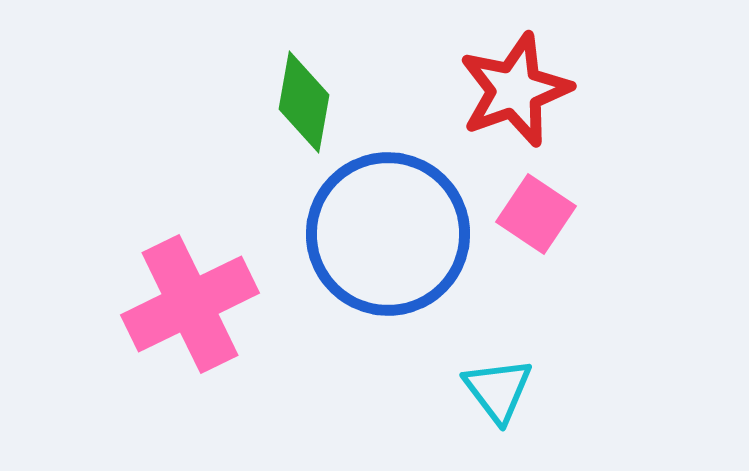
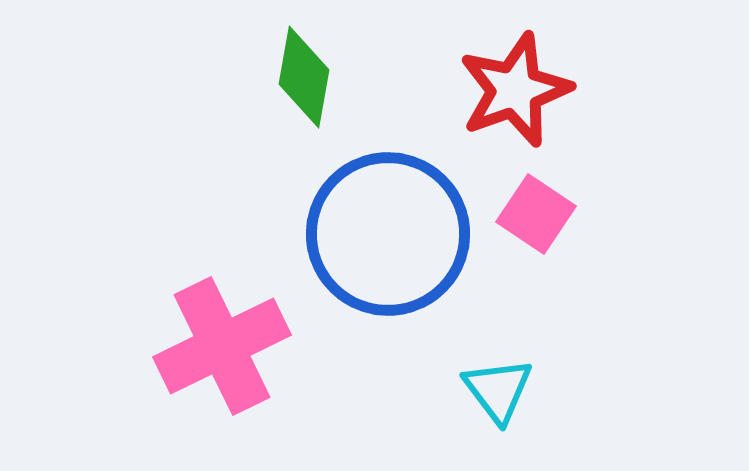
green diamond: moved 25 px up
pink cross: moved 32 px right, 42 px down
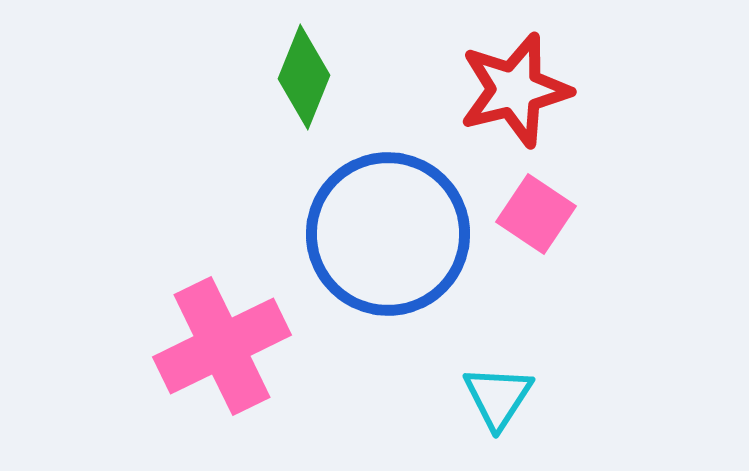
green diamond: rotated 12 degrees clockwise
red star: rotated 6 degrees clockwise
cyan triangle: moved 7 px down; rotated 10 degrees clockwise
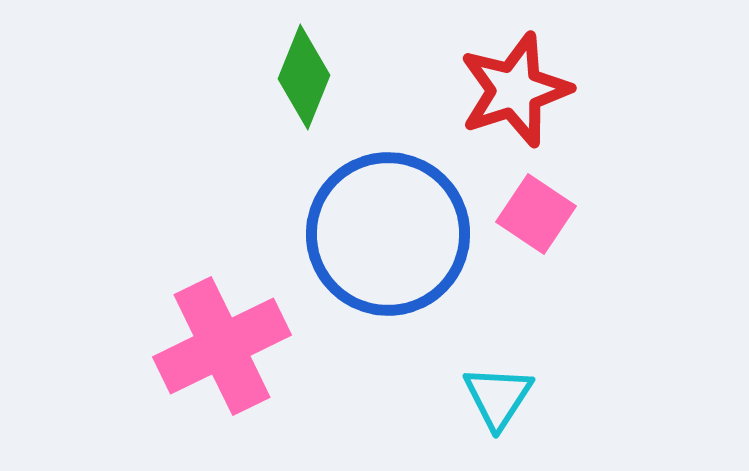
red star: rotated 4 degrees counterclockwise
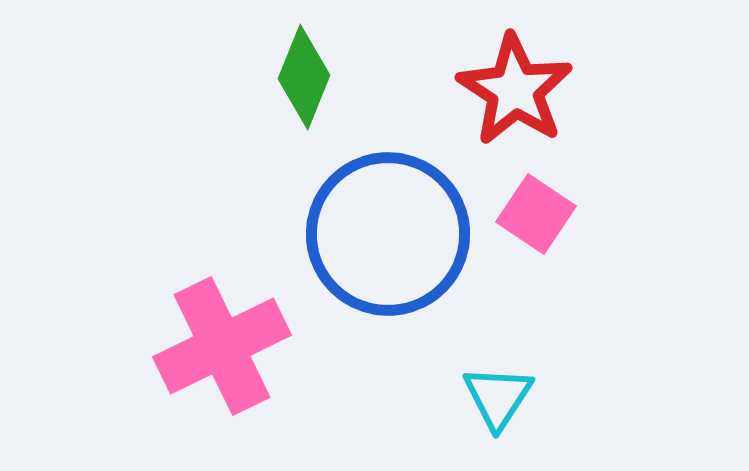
red star: rotated 21 degrees counterclockwise
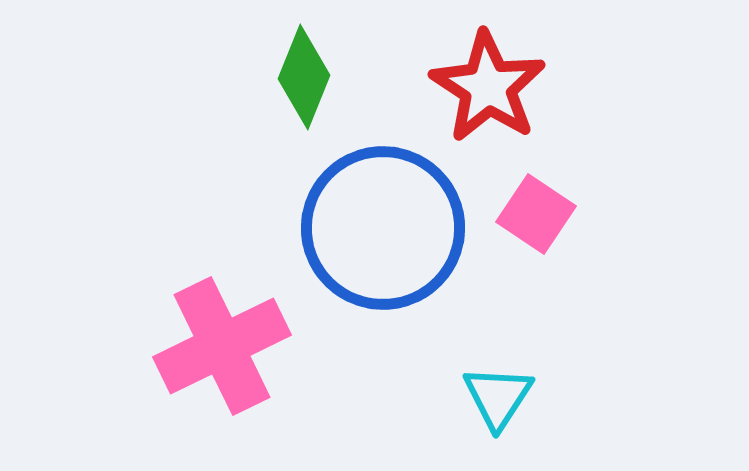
red star: moved 27 px left, 3 px up
blue circle: moved 5 px left, 6 px up
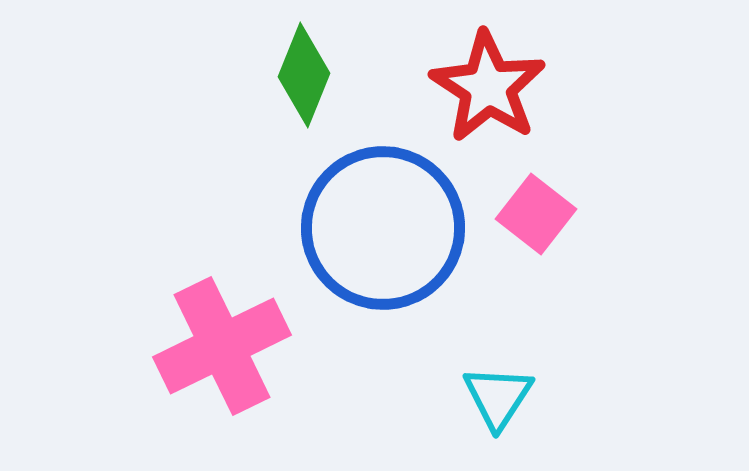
green diamond: moved 2 px up
pink square: rotated 4 degrees clockwise
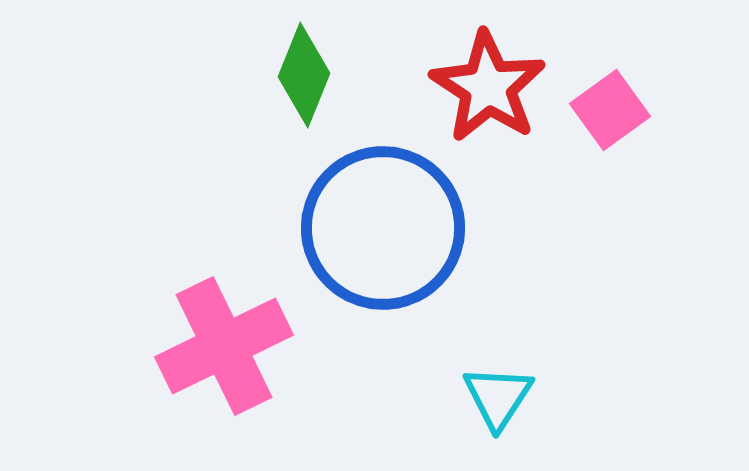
pink square: moved 74 px right, 104 px up; rotated 16 degrees clockwise
pink cross: moved 2 px right
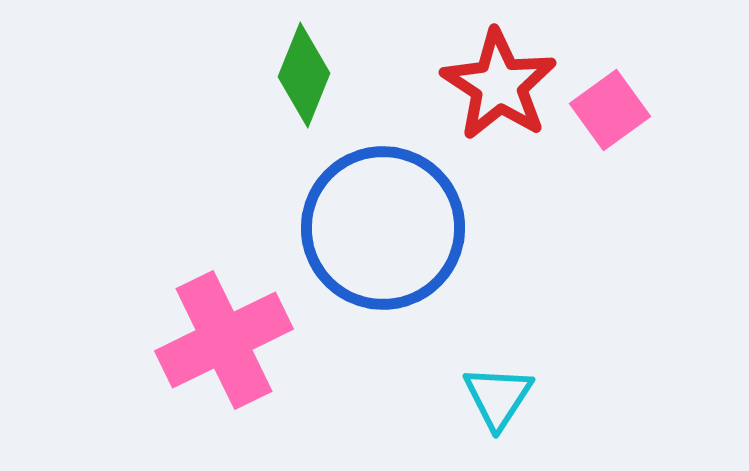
red star: moved 11 px right, 2 px up
pink cross: moved 6 px up
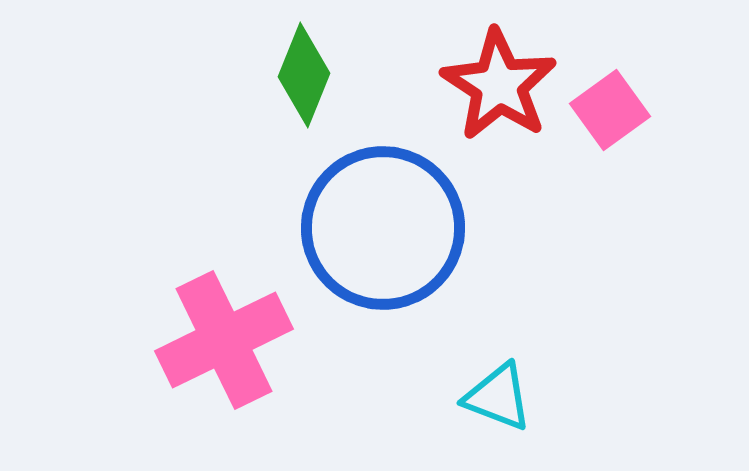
cyan triangle: rotated 42 degrees counterclockwise
